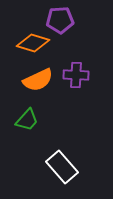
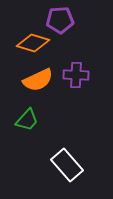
white rectangle: moved 5 px right, 2 px up
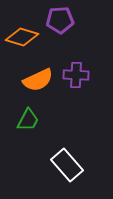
orange diamond: moved 11 px left, 6 px up
green trapezoid: moved 1 px right; rotated 15 degrees counterclockwise
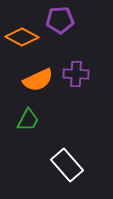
orange diamond: rotated 12 degrees clockwise
purple cross: moved 1 px up
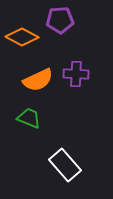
green trapezoid: moved 1 px right, 2 px up; rotated 95 degrees counterclockwise
white rectangle: moved 2 px left
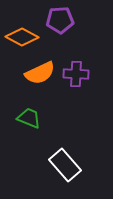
orange semicircle: moved 2 px right, 7 px up
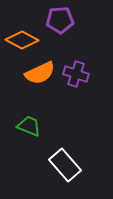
orange diamond: moved 3 px down
purple cross: rotated 15 degrees clockwise
green trapezoid: moved 8 px down
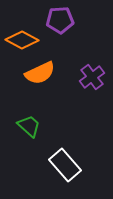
purple cross: moved 16 px right, 3 px down; rotated 35 degrees clockwise
green trapezoid: rotated 20 degrees clockwise
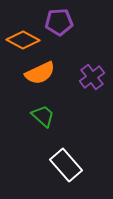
purple pentagon: moved 1 px left, 2 px down
orange diamond: moved 1 px right
green trapezoid: moved 14 px right, 10 px up
white rectangle: moved 1 px right
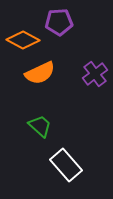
purple cross: moved 3 px right, 3 px up
green trapezoid: moved 3 px left, 10 px down
